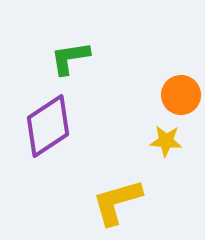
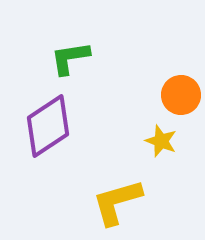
yellow star: moved 5 px left; rotated 16 degrees clockwise
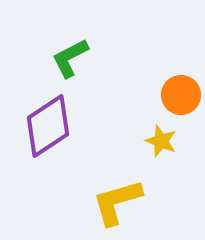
green L-shape: rotated 18 degrees counterclockwise
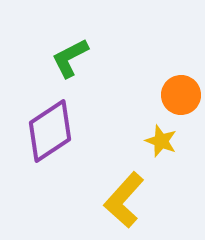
purple diamond: moved 2 px right, 5 px down
yellow L-shape: moved 7 px right, 2 px up; rotated 32 degrees counterclockwise
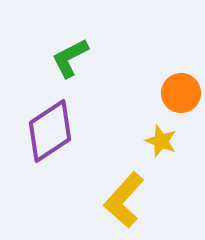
orange circle: moved 2 px up
